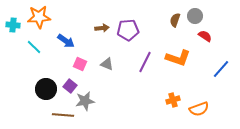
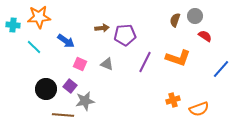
purple pentagon: moved 3 px left, 5 px down
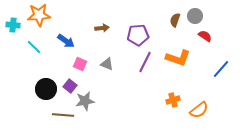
orange star: moved 2 px up
purple pentagon: moved 13 px right
orange semicircle: moved 1 px down; rotated 18 degrees counterclockwise
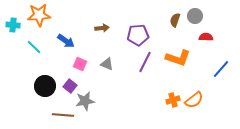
red semicircle: moved 1 px right, 1 px down; rotated 32 degrees counterclockwise
black circle: moved 1 px left, 3 px up
orange semicircle: moved 5 px left, 10 px up
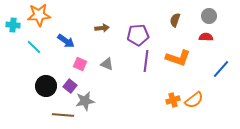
gray circle: moved 14 px right
purple line: moved 1 px right, 1 px up; rotated 20 degrees counterclockwise
black circle: moved 1 px right
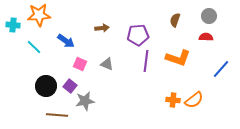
orange cross: rotated 24 degrees clockwise
brown line: moved 6 px left
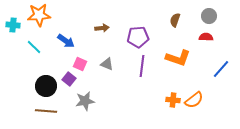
purple pentagon: moved 2 px down
purple line: moved 4 px left, 5 px down
purple square: moved 1 px left, 7 px up
brown line: moved 11 px left, 4 px up
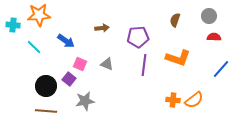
red semicircle: moved 8 px right
purple line: moved 2 px right, 1 px up
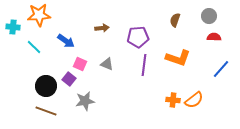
cyan cross: moved 2 px down
brown line: rotated 15 degrees clockwise
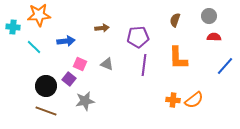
blue arrow: rotated 42 degrees counterclockwise
orange L-shape: rotated 70 degrees clockwise
blue line: moved 4 px right, 3 px up
